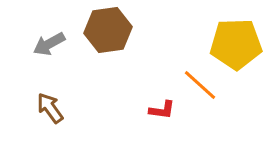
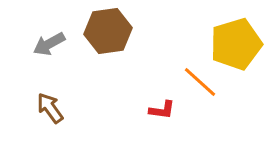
brown hexagon: moved 1 px down
yellow pentagon: rotated 15 degrees counterclockwise
orange line: moved 3 px up
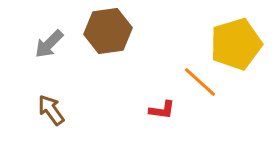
gray arrow: rotated 16 degrees counterclockwise
brown arrow: moved 1 px right, 2 px down
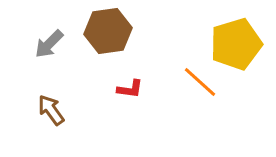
red L-shape: moved 32 px left, 21 px up
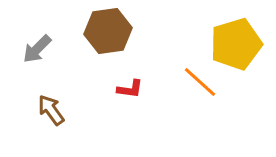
gray arrow: moved 12 px left, 5 px down
